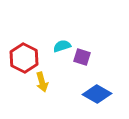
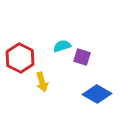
red hexagon: moved 4 px left
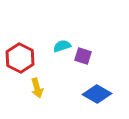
purple square: moved 1 px right, 1 px up
yellow arrow: moved 5 px left, 6 px down
